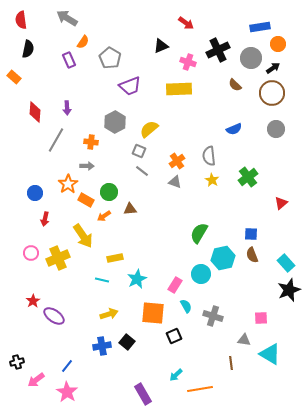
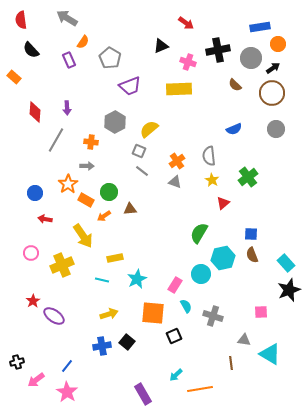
black semicircle at (28, 49): moved 3 px right, 1 px down; rotated 126 degrees clockwise
black cross at (218, 50): rotated 15 degrees clockwise
red triangle at (281, 203): moved 58 px left
red arrow at (45, 219): rotated 88 degrees clockwise
yellow cross at (58, 258): moved 4 px right, 7 px down
pink square at (261, 318): moved 6 px up
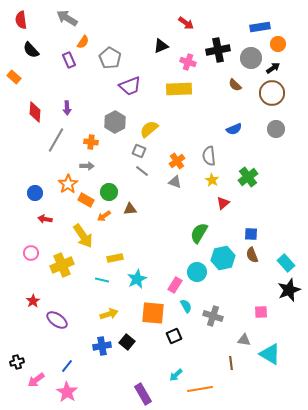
cyan circle at (201, 274): moved 4 px left, 2 px up
purple ellipse at (54, 316): moved 3 px right, 4 px down
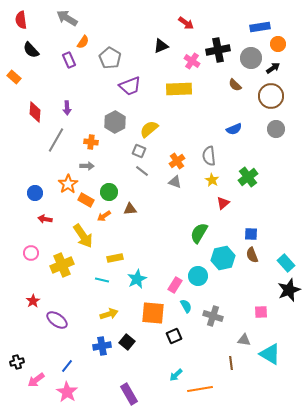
pink cross at (188, 62): moved 4 px right, 1 px up; rotated 14 degrees clockwise
brown circle at (272, 93): moved 1 px left, 3 px down
cyan circle at (197, 272): moved 1 px right, 4 px down
purple rectangle at (143, 394): moved 14 px left
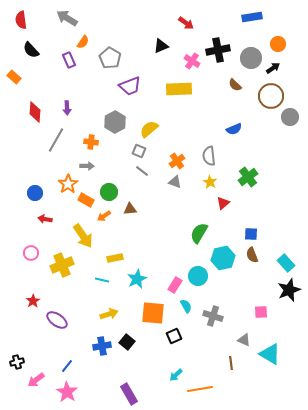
blue rectangle at (260, 27): moved 8 px left, 10 px up
gray circle at (276, 129): moved 14 px right, 12 px up
yellow star at (212, 180): moved 2 px left, 2 px down
gray triangle at (244, 340): rotated 16 degrees clockwise
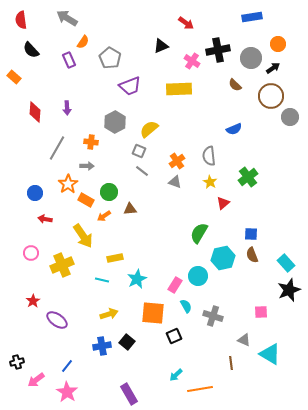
gray line at (56, 140): moved 1 px right, 8 px down
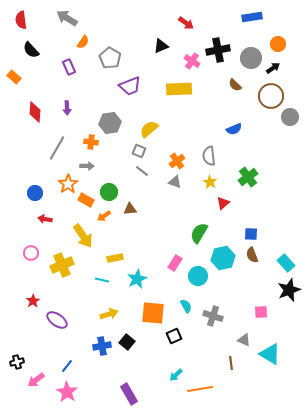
purple rectangle at (69, 60): moved 7 px down
gray hexagon at (115, 122): moved 5 px left, 1 px down; rotated 20 degrees clockwise
pink rectangle at (175, 285): moved 22 px up
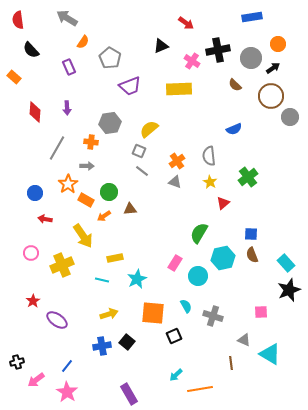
red semicircle at (21, 20): moved 3 px left
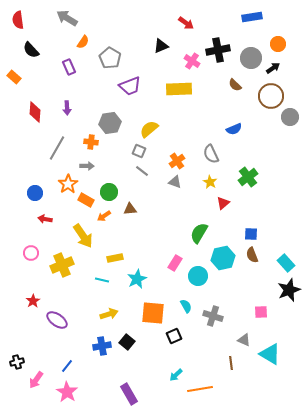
gray semicircle at (209, 156): moved 2 px right, 2 px up; rotated 18 degrees counterclockwise
pink arrow at (36, 380): rotated 18 degrees counterclockwise
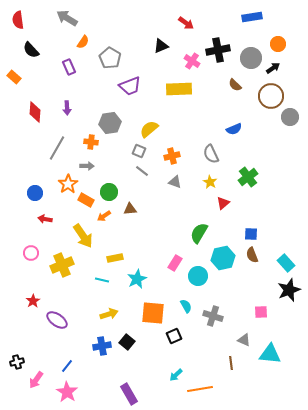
orange cross at (177, 161): moved 5 px left, 5 px up; rotated 21 degrees clockwise
cyan triangle at (270, 354): rotated 25 degrees counterclockwise
